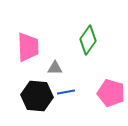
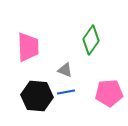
green diamond: moved 3 px right
gray triangle: moved 10 px right, 2 px down; rotated 21 degrees clockwise
pink pentagon: moved 2 px left; rotated 20 degrees counterclockwise
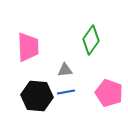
gray triangle: rotated 28 degrees counterclockwise
pink pentagon: rotated 24 degrees clockwise
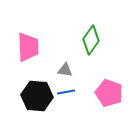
gray triangle: rotated 14 degrees clockwise
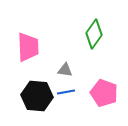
green diamond: moved 3 px right, 6 px up
pink pentagon: moved 5 px left
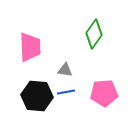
pink trapezoid: moved 2 px right
pink pentagon: rotated 24 degrees counterclockwise
